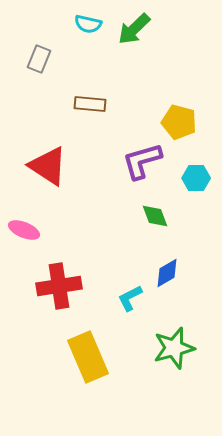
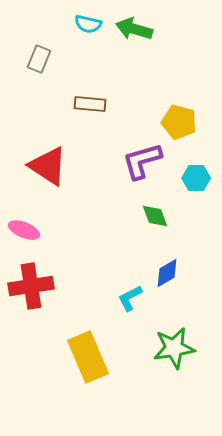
green arrow: rotated 60 degrees clockwise
red cross: moved 28 px left
green star: rotated 6 degrees clockwise
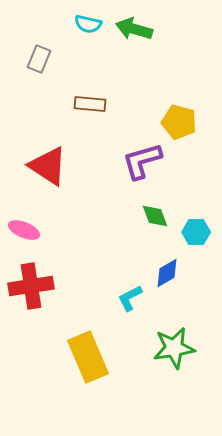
cyan hexagon: moved 54 px down
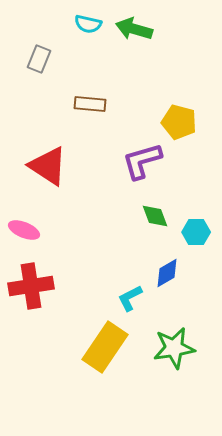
yellow rectangle: moved 17 px right, 10 px up; rotated 57 degrees clockwise
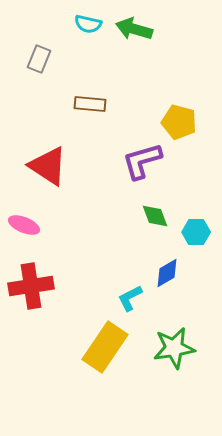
pink ellipse: moved 5 px up
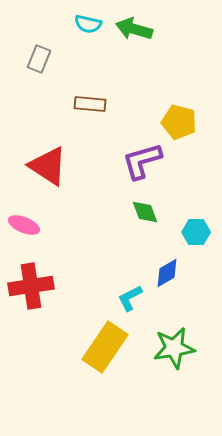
green diamond: moved 10 px left, 4 px up
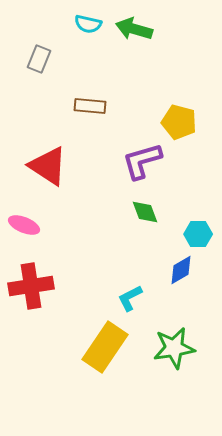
brown rectangle: moved 2 px down
cyan hexagon: moved 2 px right, 2 px down
blue diamond: moved 14 px right, 3 px up
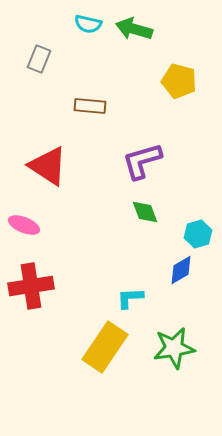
yellow pentagon: moved 41 px up
cyan hexagon: rotated 16 degrees counterclockwise
cyan L-shape: rotated 24 degrees clockwise
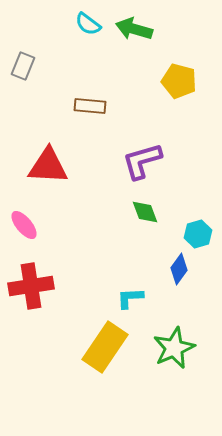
cyan semicircle: rotated 24 degrees clockwise
gray rectangle: moved 16 px left, 7 px down
red triangle: rotated 30 degrees counterclockwise
pink ellipse: rotated 28 degrees clockwise
blue diamond: moved 2 px left, 1 px up; rotated 24 degrees counterclockwise
green star: rotated 15 degrees counterclockwise
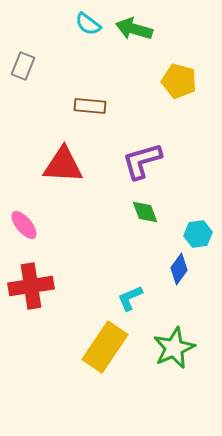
red triangle: moved 15 px right, 1 px up
cyan hexagon: rotated 8 degrees clockwise
cyan L-shape: rotated 20 degrees counterclockwise
